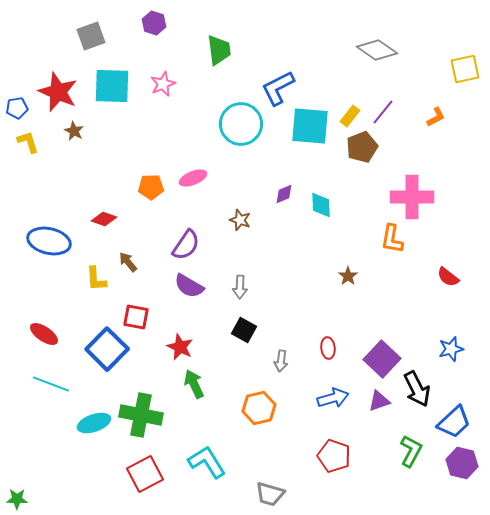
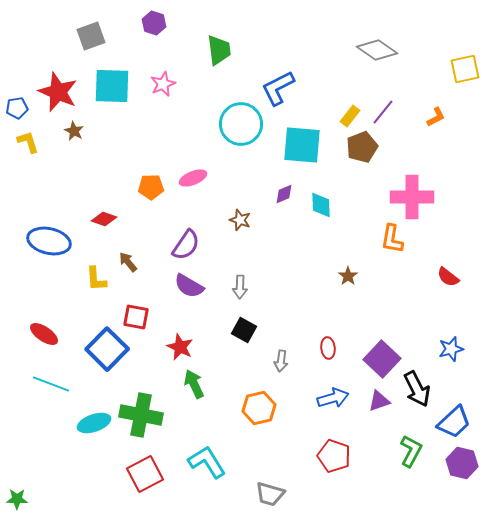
cyan square at (310, 126): moved 8 px left, 19 px down
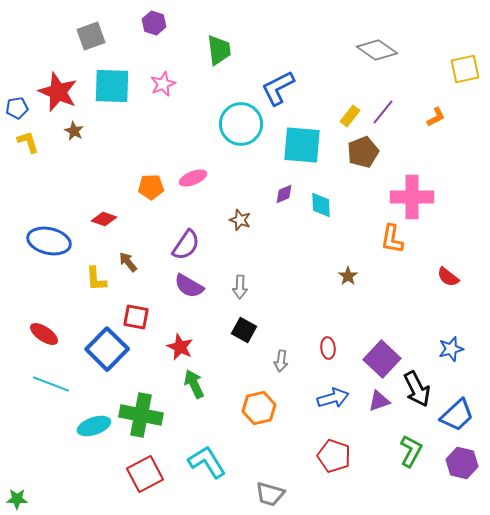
brown pentagon at (362, 147): moved 1 px right, 5 px down
blue trapezoid at (454, 422): moved 3 px right, 7 px up
cyan ellipse at (94, 423): moved 3 px down
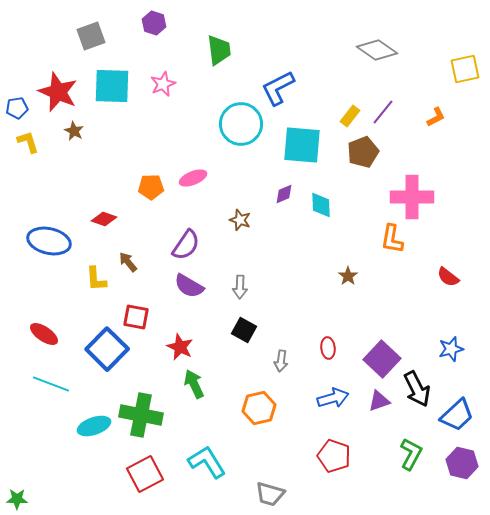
green L-shape at (411, 451): moved 3 px down
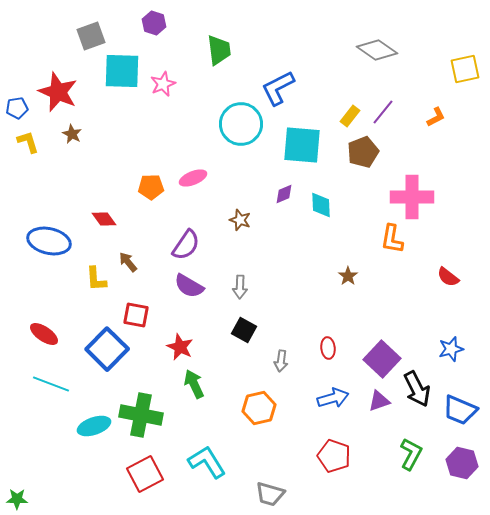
cyan square at (112, 86): moved 10 px right, 15 px up
brown star at (74, 131): moved 2 px left, 3 px down
red diamond at (104, 219): rotated 35 degrees clockwise
red square at (136, 317): moved 2 px up
blue trapezoid at (457, 415): moved 3 px right, 5 px up; rotated 66 degrees clockwise
